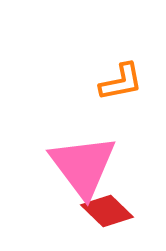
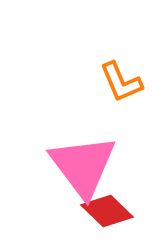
orange L-shape: rotated 78 degrees clockwise
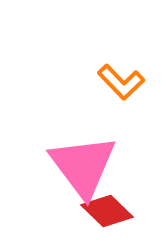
orange L-shape: rotated 21 degrees counterclockwise
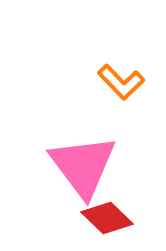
red diamond: moved 7 px down
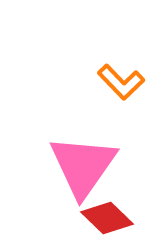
pink triangle: rotated 12 degrees clockwise
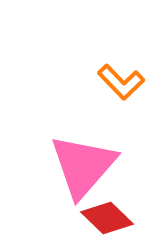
pink triangle: rotated 6 degrees clockwise
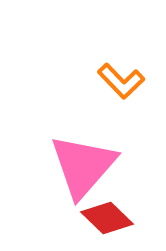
orange L-shape: moved 1 px up
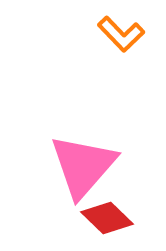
orange L-shape: moved 47 px up
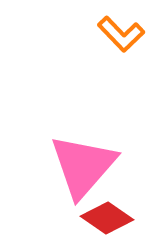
red diamond: rotated 9 degrees counterclockwise
